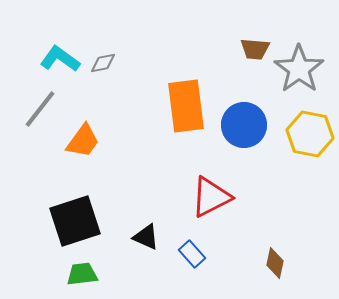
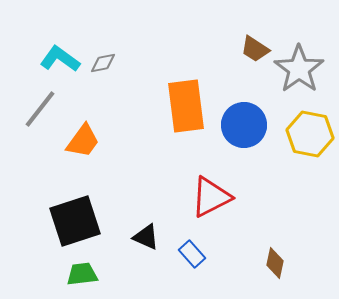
brown trapezoid: rotated 28 degrees clockwise
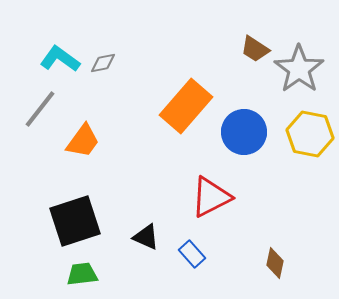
orange rectangle: rotated 48 degrees clockwise
blue circle: moved 7 px down
